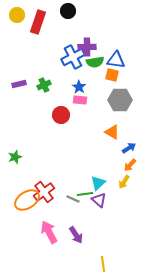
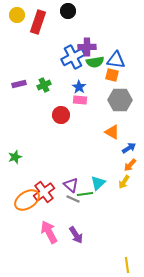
purple triangle: moved 28 px left, 15 px up
yellow line: moved 24 px right, 1 px down
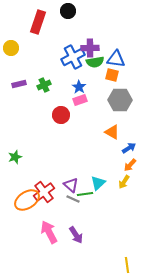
yellow circle: moved 6 px left, 33 px down
purple cross: moved 3 px right, 1 px down
blue triangle: moved 1 px up
pink rectangle: rotated 24 degrees counterclockwise
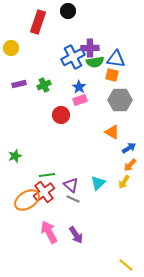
green star: moved 1 px up
green line: moved 38 px left, 19 px up
yellow line: moved 1 px left; rotated 42 degrees counterclockwise
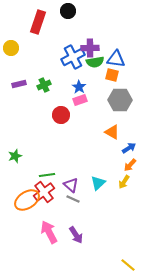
yellow line: moved 2 px right
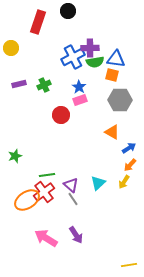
gray line: rotated 32 degrees clockwise
pink arrow: moved 3 px left, 6 px down; rotated 30 degrees counterclockwise
yellow line: moved 1 px right; rotated 49 degrees counterclockwise
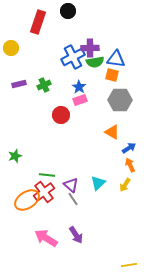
orange arrow: rotated 112 degrees clockwise
green line: rotated 14 degrees clockwise
yellow arrow: moved 1 px right, 3 px down
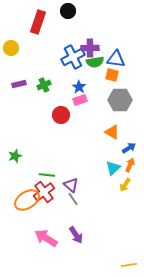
orange arrow: rotated 48 degrees clockwise
cyan triangle: moved 15 px right, 15 px up
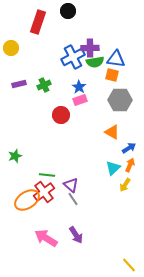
yellow line: rotated 56 degrees clockwise
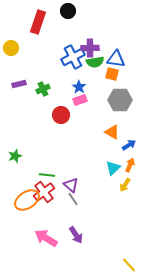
orange square: moved 1 px up
green cross: moved 1 px left, 4 px down
blue arrow: moved 3 px up
